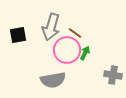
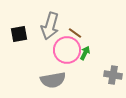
gray arrow: moved 1 px left, 1 px up
black square: moved 1 px right, 1 px up
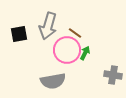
gray arrow: moved 2 px left
gray semicircle: moved 1 px down
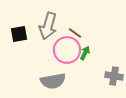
gray cross: moved 1 px right, 1 px down
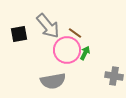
gray arrow: rotated 56 degrees counterclockwise
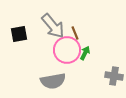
gray arrow: moved 5 px right
brown line: rotated 32 degrees clockwise
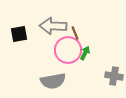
gray arrow: rotated 132 degrees clockwise
pink circle: moved 1 px right
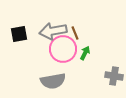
gray arrow: moved 5 px down; rotated 12 degrees counterclockwise
pink circle: moved 5 px left, 1 px up
